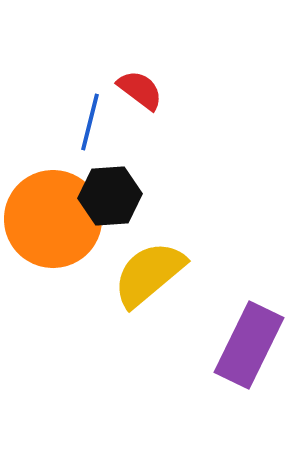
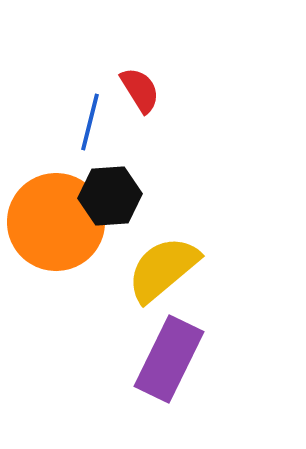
red semicircle: rotated 21 degrees clockwise
orange circle: moved 3 px right, 3 px down
yellow semicircle: moved 14 px right, 5 px up
purple rectangle: moved 80 px left, 14 px down
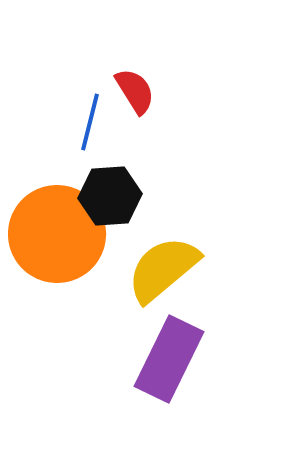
red semicircle: moved 5 px left, 1 px down
orange circle: moved 1 px right, 12 px down
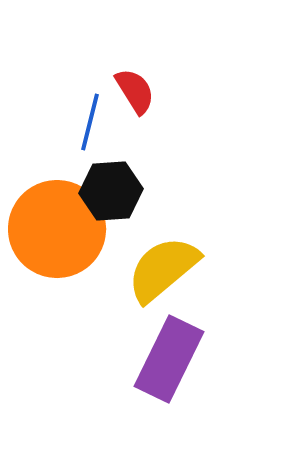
black hexagon: moved 1 px right, 5 px up
orange circle: moved 5 px up
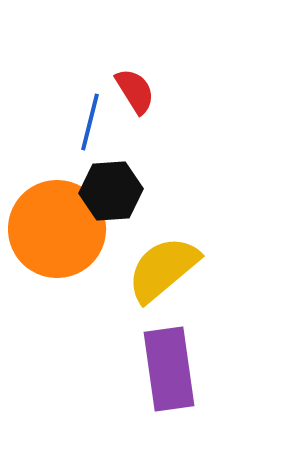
purple rectangle: moved 10 px down; rotated 34 degrees counterclockwise
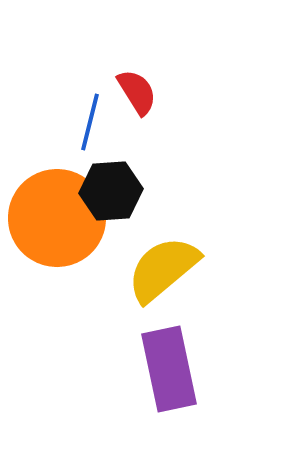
red semicircle: moved 2 px right, 1 px down
orange circle: moved 11 px up
purple rectangle: rotated 4 degrees counterclockwise
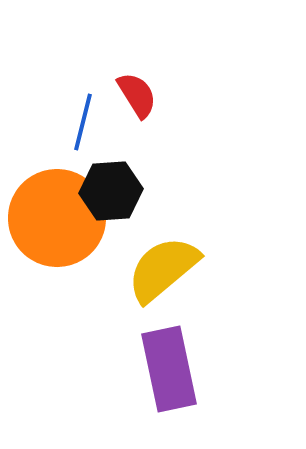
red semicircle: moved 3 px down
blue line: moved 7 px left
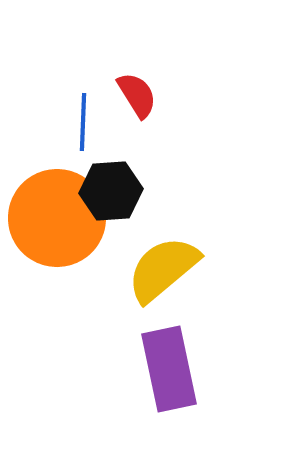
blue line: rotated 12 degrees counterclockwise
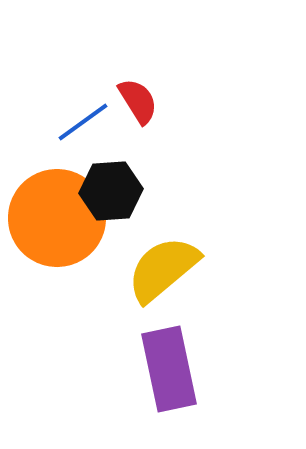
red semicircle: moved 1 px right, 6 px down
blue line: rotated 52 degrees clockwise
